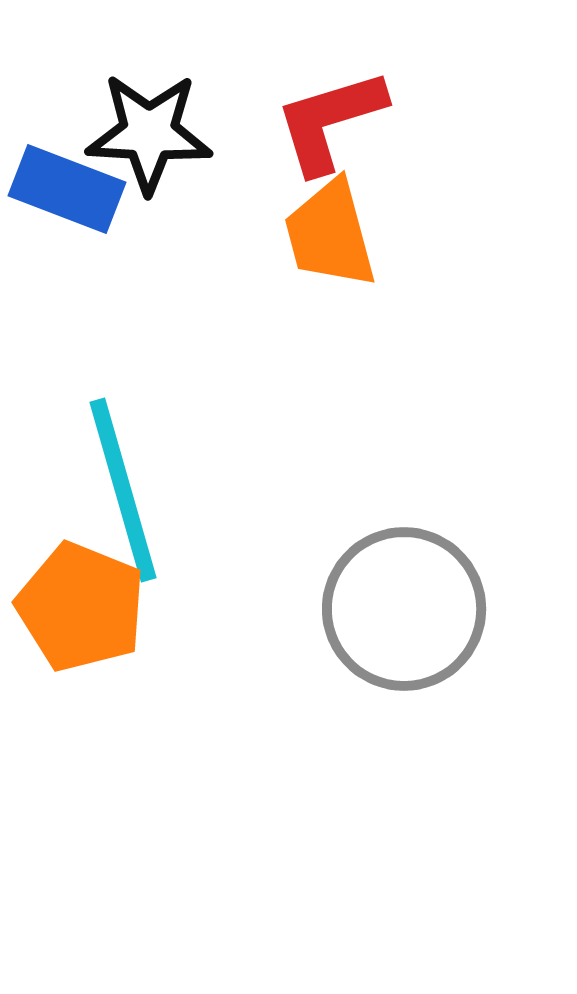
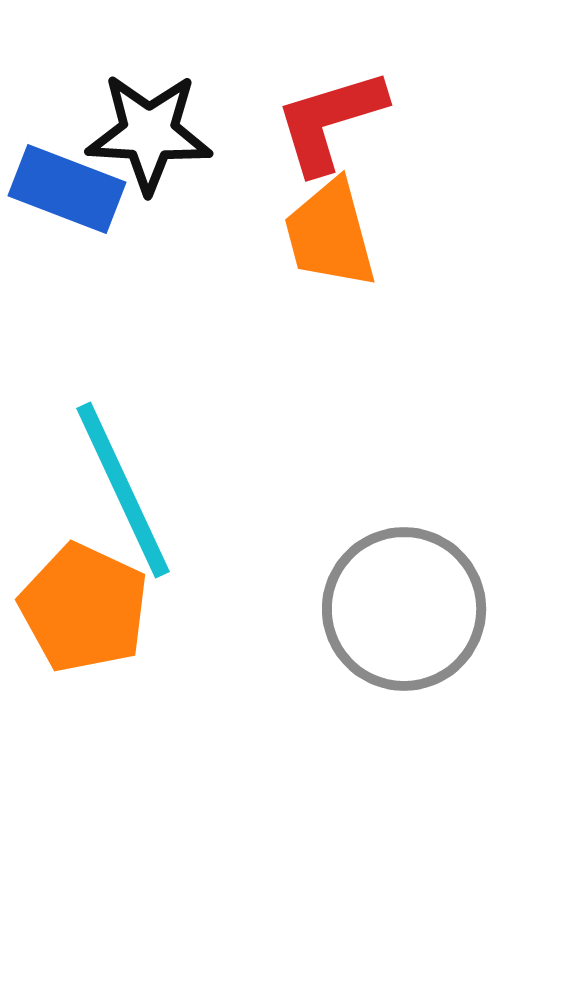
cyan line: rotated 9 degrees counterclockwise
orange pentagon: moved 3 px right, 1 px down; rotated 3 degrees clockwise
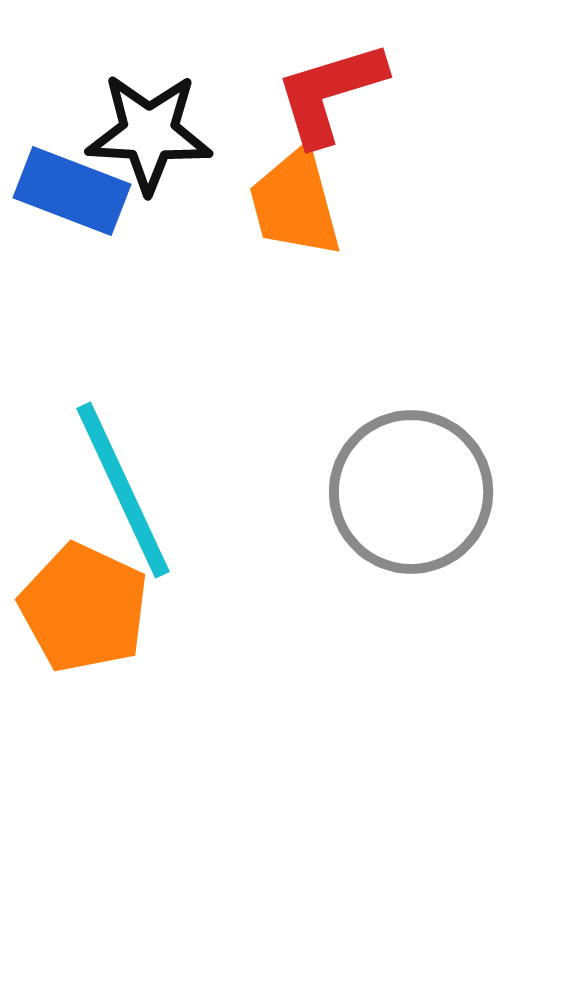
red L-shape: moved 28 px up
blue rectangle: moved 5 px right, 2 px down
orange trapezoid: moved 35 px left, 31 px up
gray circle: moved 7 px right, 117 px up
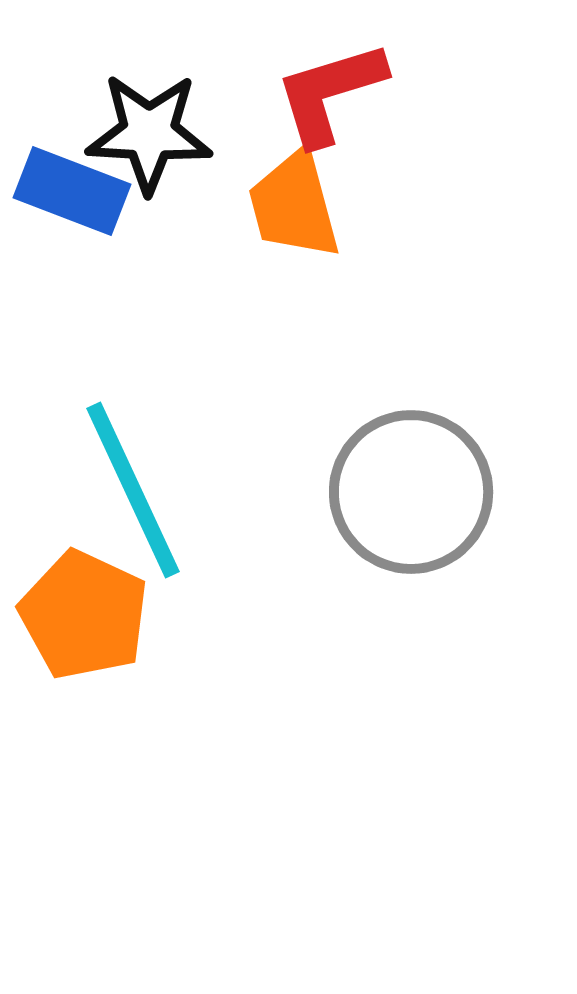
orange trapezoid: moved 1 px left, 2 px down
cyan line: moved 10 px right
orange pentagon: moved 7 px down
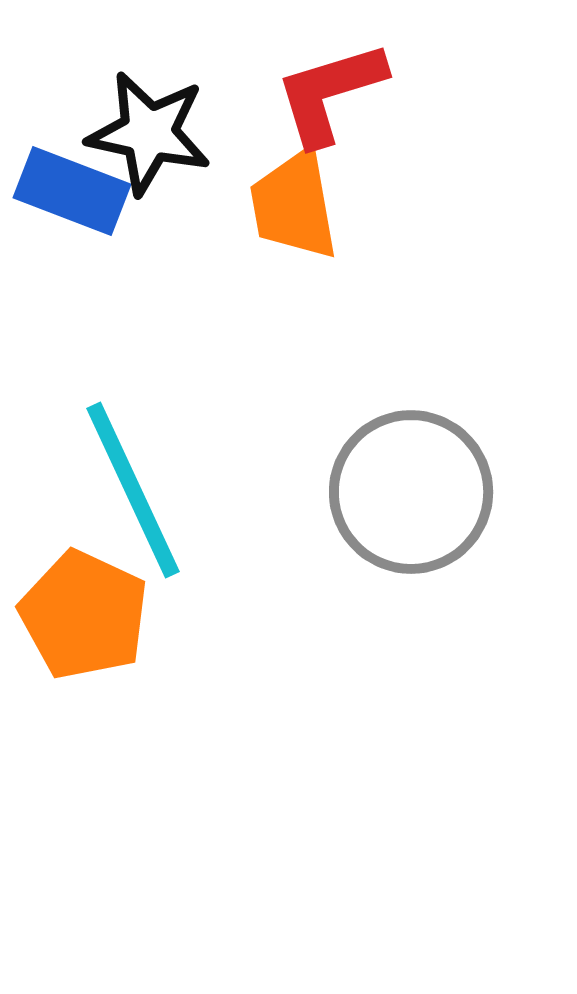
black star: rotated 9 degrees clockwise
orange trapezoid: rotated 5 degrees clockwise
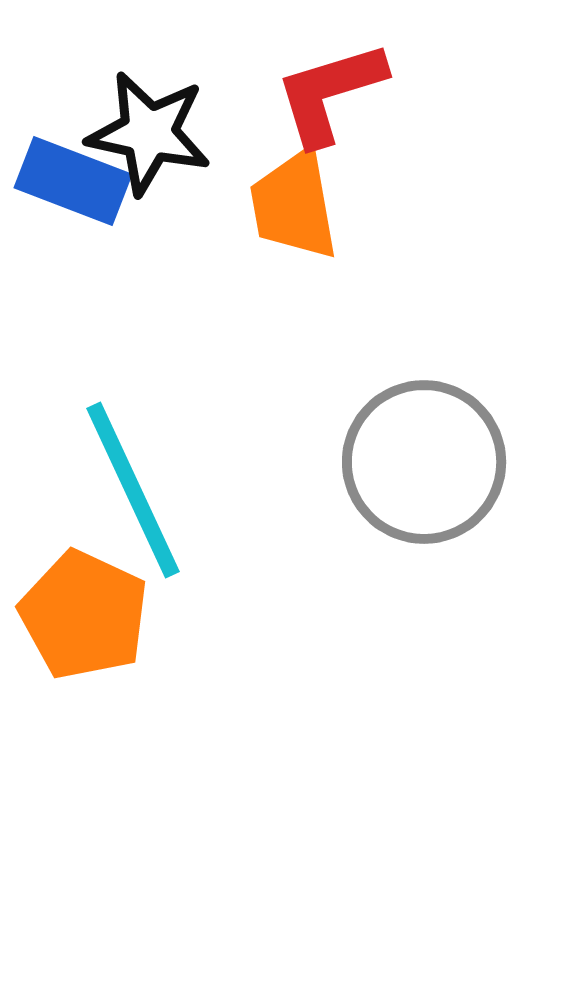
blue rectangle: moved 1 px right, 10 px up
gray circle: moved 13 px right, 30 px up
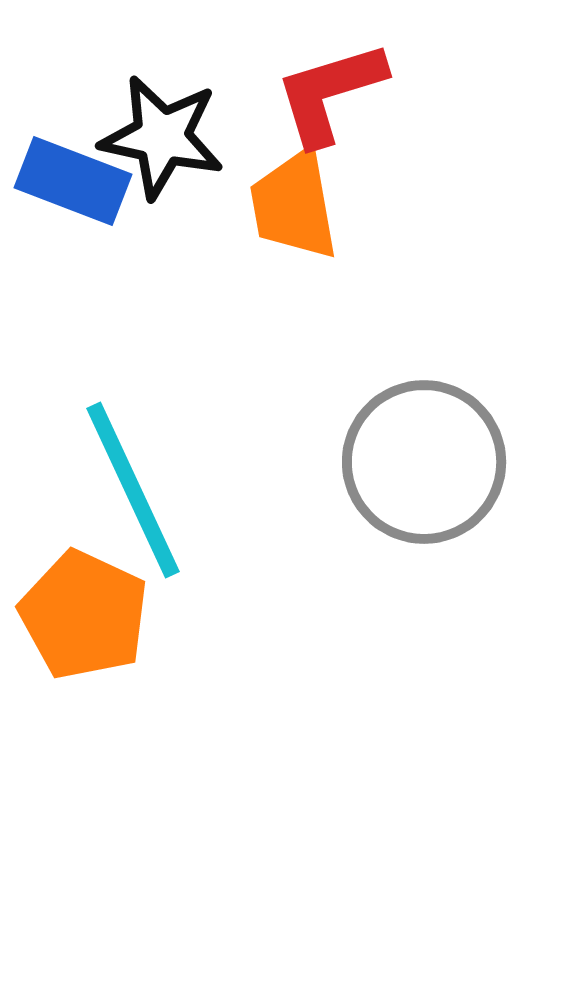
black star: moved 13 px right, 4 px down
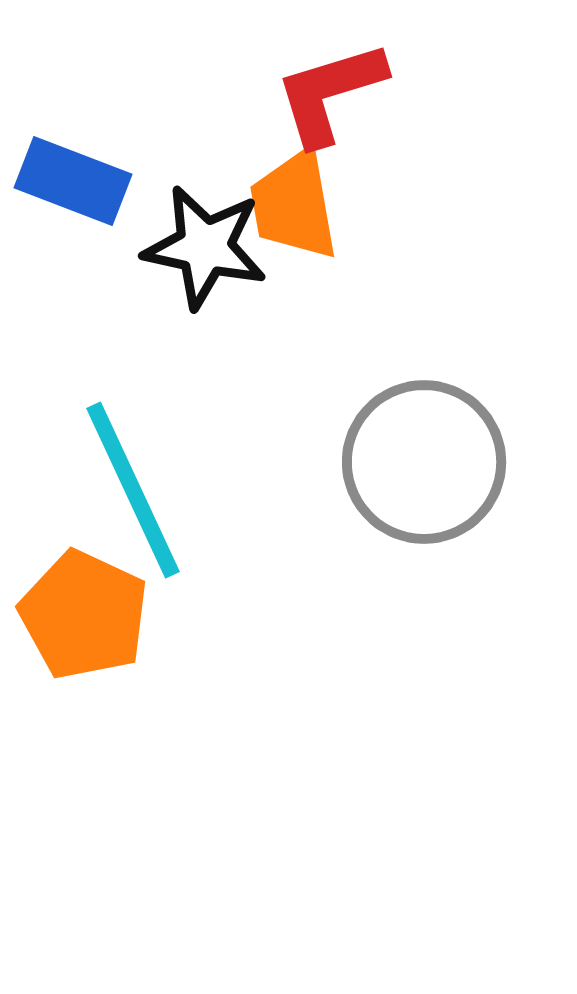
black star: moved 43 px right, 110 px down
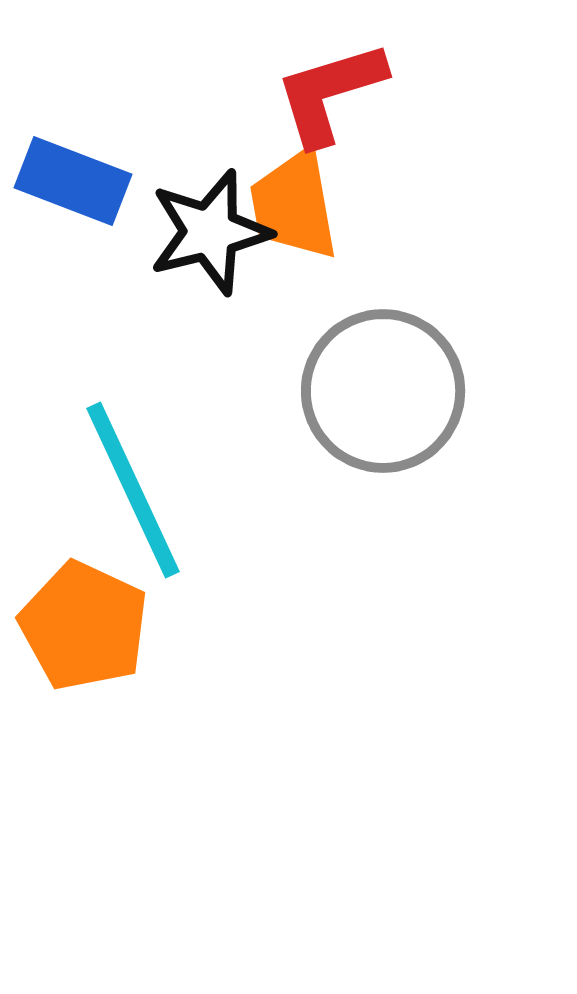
black star: moved 5 px right, 15 px up; rotated 26 degrees counterclockwise
gray circle: moved 41 px left, 71 px up
orange pentagon: moved 11 px down
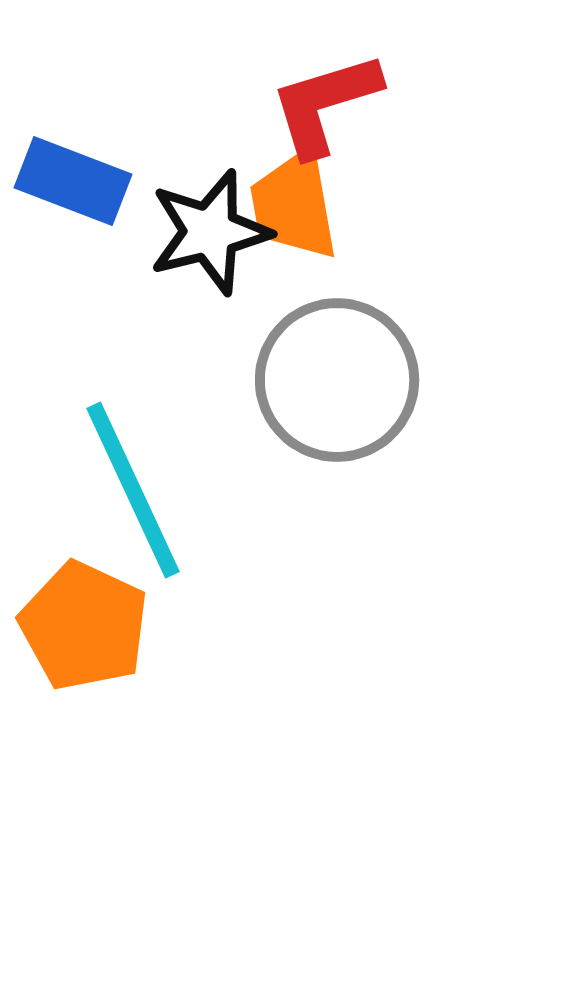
red L-shape: moved 5 px left, 11 px down
gray circle: moved 46 px left, 11 px up
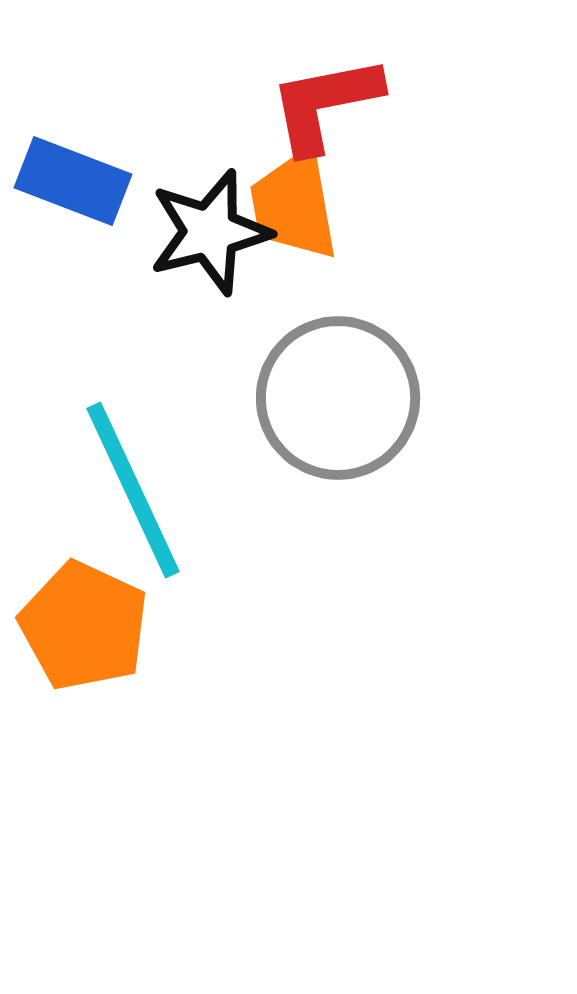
red L-shape: rotated 6 degrees clockwise
gray circle: moved 1 px right, 18 px down
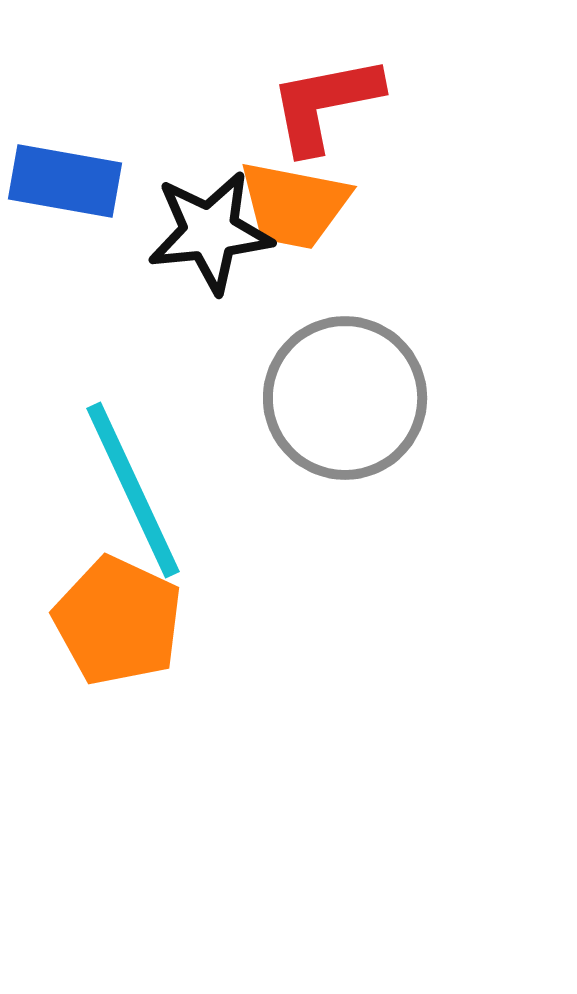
blue rectangle: moved 8 px left; rotated 11 degrees counterclockwise
orange trapezoid: rotated 69 degrees counterclockwise
black star: rotated 8 degrees clockwise
gray circle: moved 7 px right
orange pentagon: moved 34 px right, 5 px up
